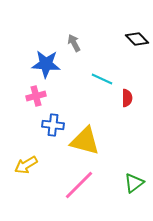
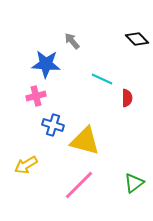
gray arrow: moved 2 px left, 2 px up; rotated 12 degrees counterclockwise
blue cross: rotated 10 degrees clockwise
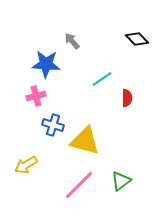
cyan line: rotated 60 degrees counterclockwise
green triangle: moved 13 px left, 2 px up
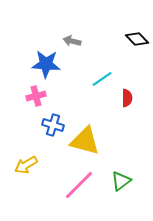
gray arrow: rotated 36 degrees counterclockwise
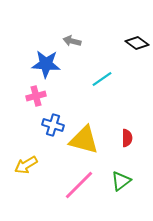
black diamond: moved 4 px down; rotated 10 degrees counterclockwise
red semicircle: moved 40 px down
yellow triangle: moved 1 px left, 1 px up
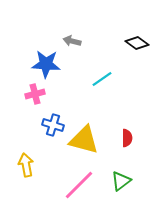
pink cross: moved 1 px left, 2 px up
yellow arrow: rotated 110 degrees clockwise
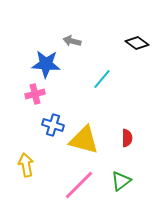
cyan line: rotated 15 degrees counterclockwise
